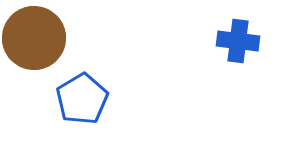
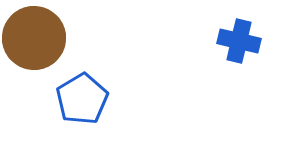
blue cross: moved 1 px right; rotated 6 degrees clockwise
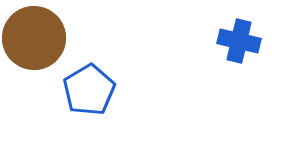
blue pentagon: moved 7 px right, 9 px up
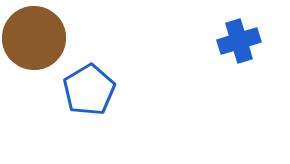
blue cross: rotated 30 degrees counterclockwise
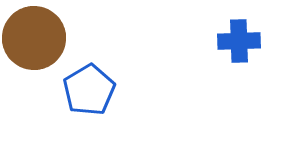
blue cross: rotated 15 degrees clockwise
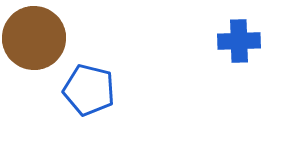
blue pentagon: rotated 27 degrees counterclockwise
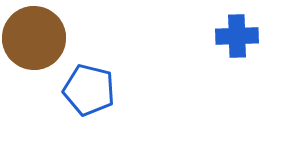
blue cross: moved 2 px left, 5 px up
